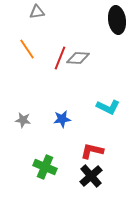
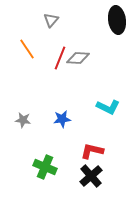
gray triangle: moved 14 px right, 8 px down; rotated 42 degrees counterclockwise
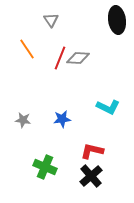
gray triangle: rotated 14 degrees counterclockwise
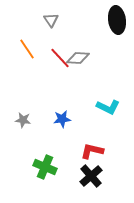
red line: rotated 65 degrees counterclockwise
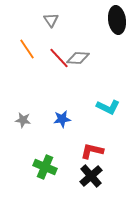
red line: moved 1 px left
